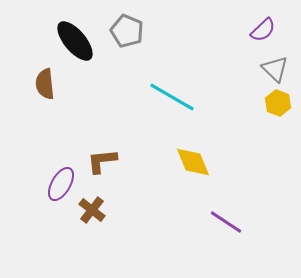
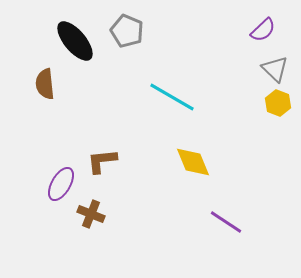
brown cross: moved 1 px left, 4 px down; rotated 16 degrees counterclockwise
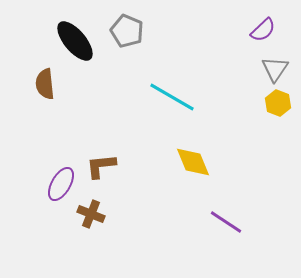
gray triangle: rotated 20 degrees clockwise
brown L-shape: moved 1 px left, 5 px down
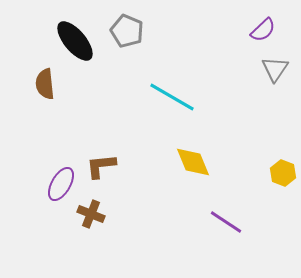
yellow hexagon: moved 5 px right, 70 px down
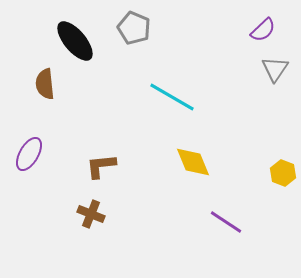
gray pentagon: moved 7 px right, 3 px up
purple ellipse: moved 32 px left, 30 px up
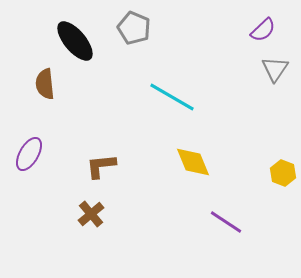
brown cross: rotated 28 degrees clockwise
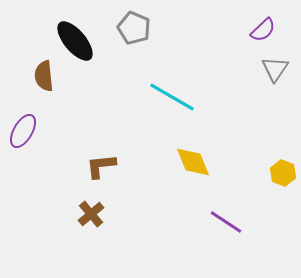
brown semicircle: moved 1 px left, 8 px up
purple ellipse: moved 6 px left, 23 px up
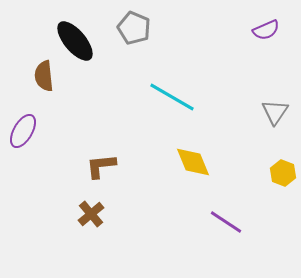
purple semicircle: moved 3 px right; rotated 20 degrees clockwise
gray triangle: moved 43 px down
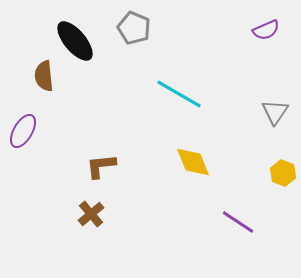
cyan line: moved 7 px right, 3 px up
purple line: moved 12 px right
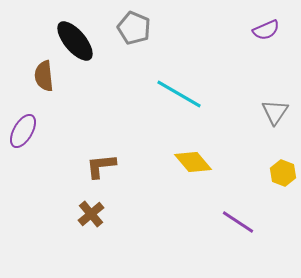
yellow diamond: rotated 18 degrees counterclockwise
